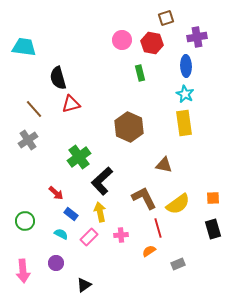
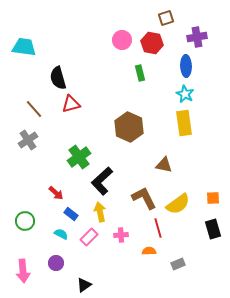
orange semicircle: rotated 32 degrees clockwise
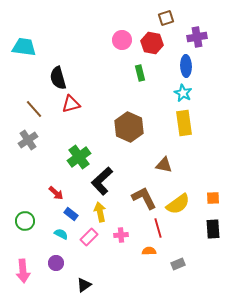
cyan star: moved 2 px left, 1 px up
black rectangle: rotated 12 degrees clockwise
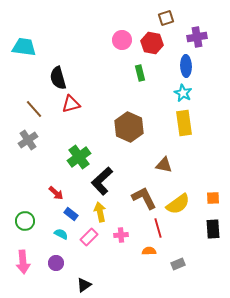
pink arrow: moved 9 px up
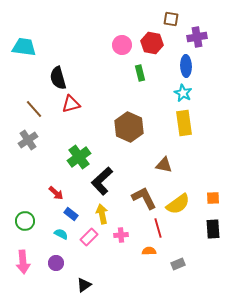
brown square: moved 5 px right, 1 px down; rotated 28 degrees clockwise
pink circle: moved 5 px down
yellow arrow: moved 2 px right, 2 px down
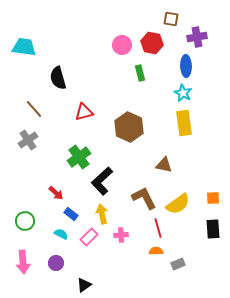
red triangle: moved 13 px right, 8 px down
orange semicircle: moved 7 px right
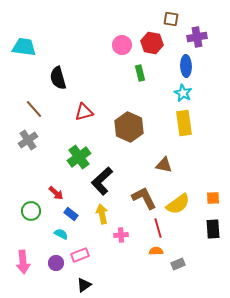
green circle: moved 6 px right, 10 px up
pink rectangle: moved 9 px left, 18 px down; rotated 24 degrees clockwise
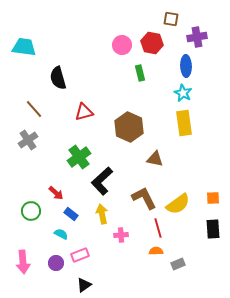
brown triangle: moved 9 px left, 6 px up
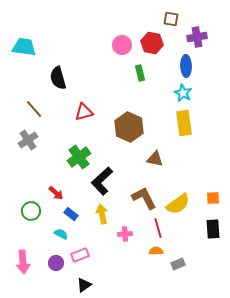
pink cross: moved 4 px right, 1 px up
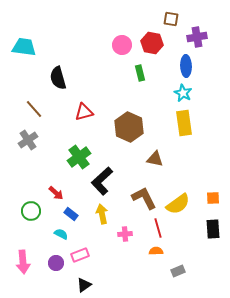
gray rectangle: moved 7 px down
